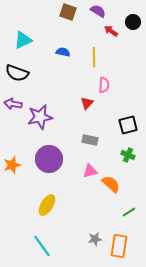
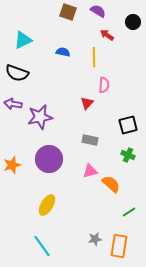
red arrow: moved 4 px left, 4 px down
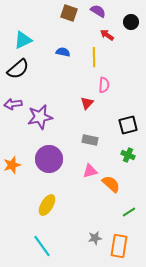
brown square: moved 1 px right, 1 px down
black circle: moved 2 px left
black semicircle: moved 1 px right, 4 px up; rotated 60 degrees counterclockwise
purple arrow: rotated 18 degrees counterclockwise
gray star: moved 1 px up
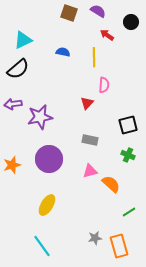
orange rectangle: rotated 25 degrees counterclockwise
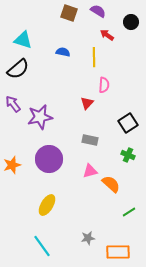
cyan triangle: rotated 42 degrees clockwise
purple arrow: rotated 60 degrees clockwise
black square: moved 2 px up; rotated 18 degrees counterclockwise
gray star: moved 7 px left
orange rectangle: moved 1 px left, 6 px down; rotated 75 degrees counterclockwise
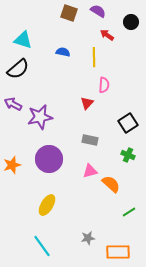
purple arrow: rotated 24 degrees counterclockwise
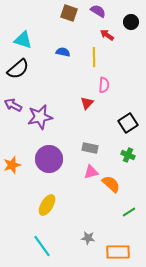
purple arrow: moved 1 px down
gray rectangle: moved 8 px down
pink triangle: moved 1 px right, 1 px down
gray star: rotated 16 degrees clockwise
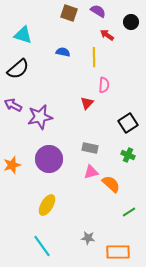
cyan triangle: moved 5 px up
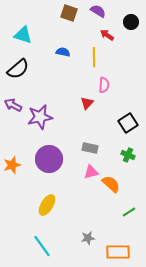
gray star: rotated 16 degrees counterclockwise
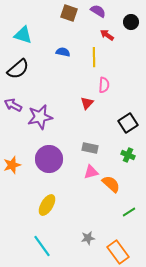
orange rectangle: rotated 55 degrees clockwise
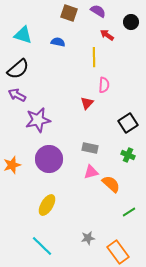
blue semicircle: moved 5 px left, 10 px up
purple arrow: moved 4 px right, 10 px up
purple star: moved 2 px left, 3 px down
cyan line: rotated 10 degrees counterclockwise
